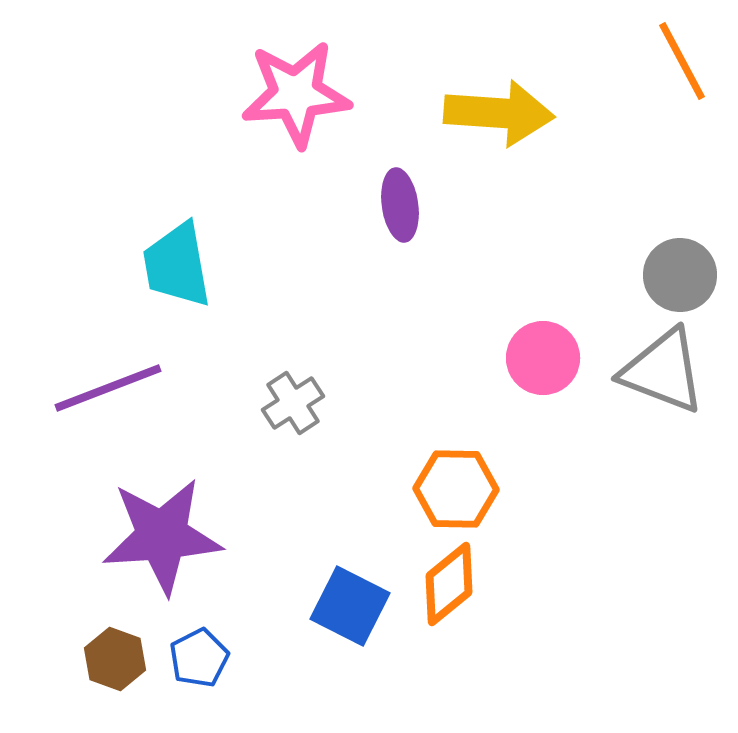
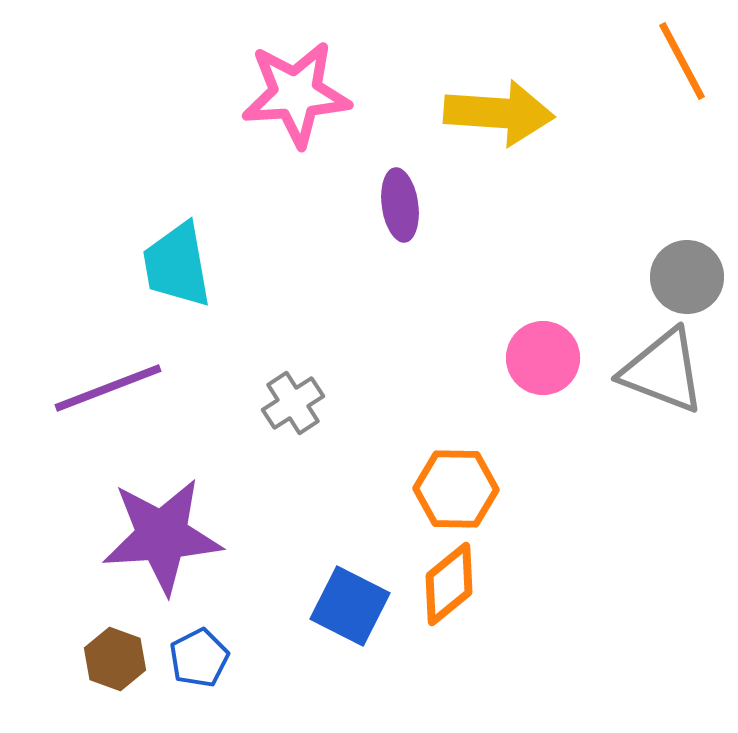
gray circle: moved 7 px right, 2 px down
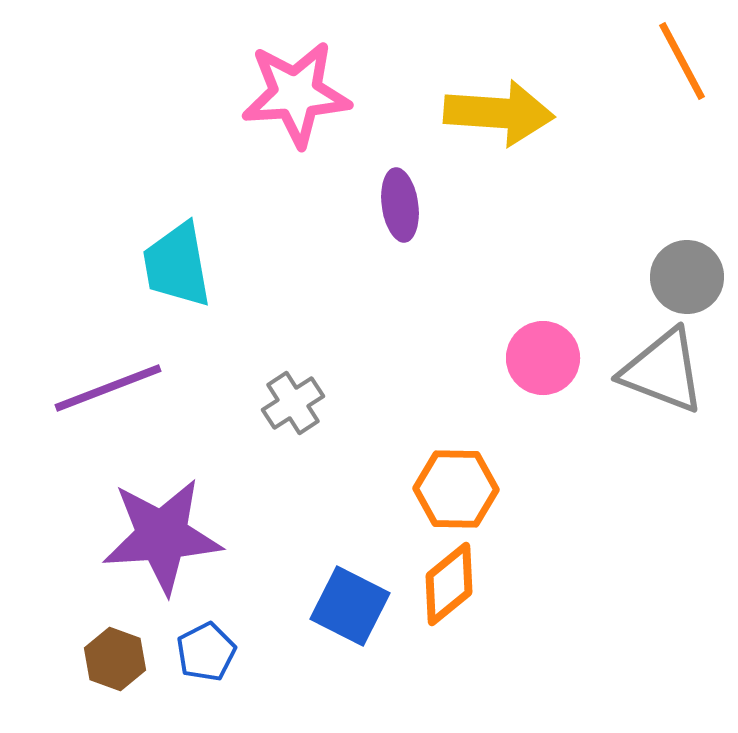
blue pentagon: moved 7 px right, 6 px up
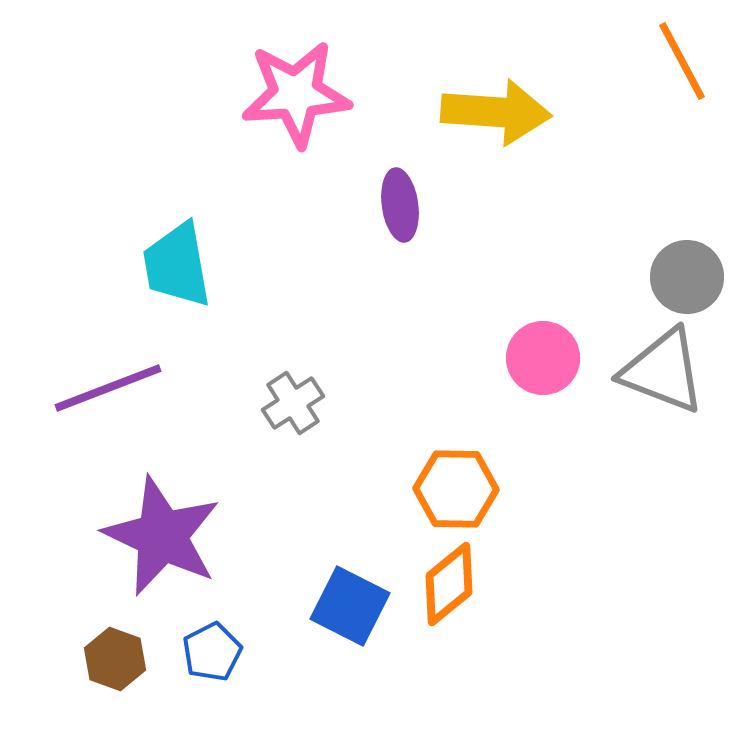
yellow arrow: moved 3 px left, 1 px up
purple star: rotated 29 degrees clockwise
blue pentagon: moved 6 px right
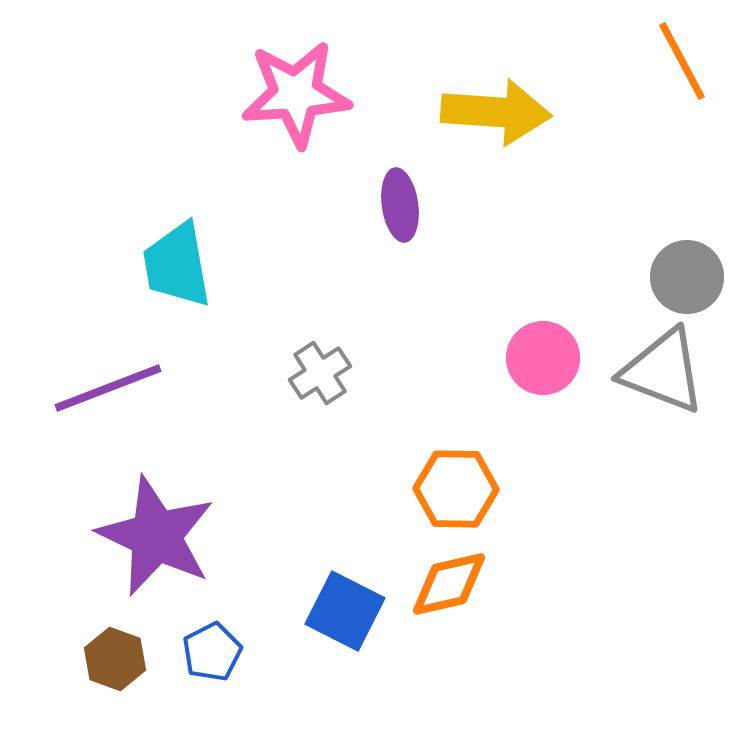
gray cross: moved 27 px right, 30 px up
purple star: moved 6 px left
orange diamond: rotated 26 degrees clockwise
blue square: moved 5 px left, 5 px down
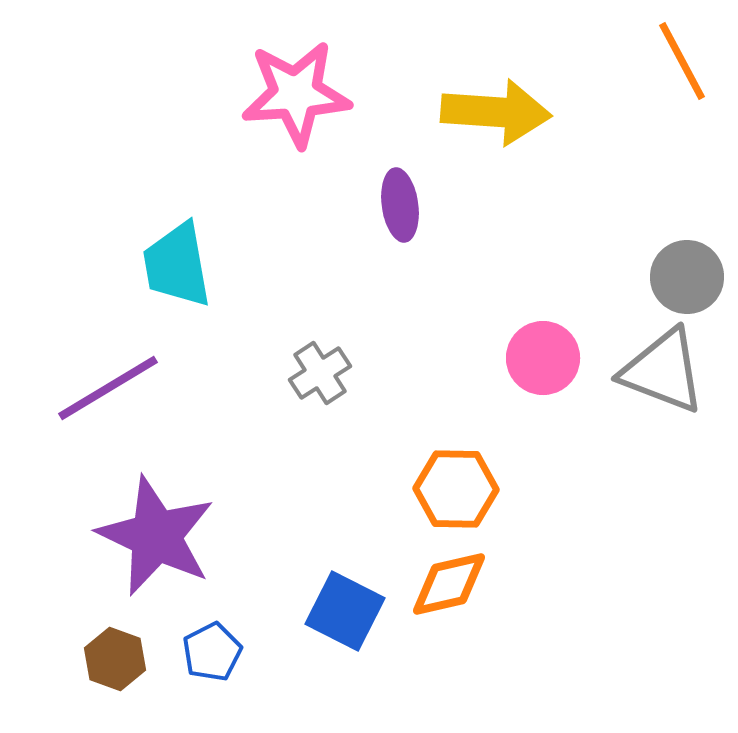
purple line: rotated 10 degrees counterclockwise
